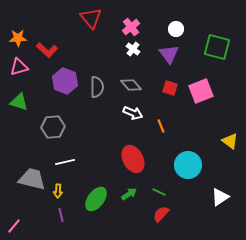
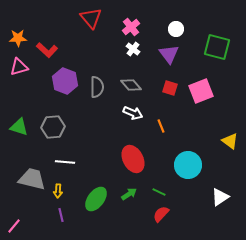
green triangle: moved 25 px down
white line: rotated 18 degrees clockwise
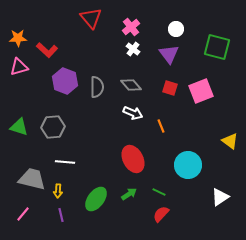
pink line: moved 9 px right, 12 px up
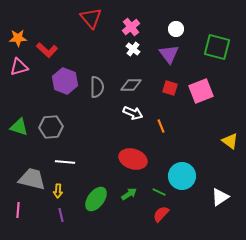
gray diamond: rotated 50 degrees counterclockwise
gray hexagon: moved 2 px left
red ellipse: rotated 44 degrees counterclockwise
cyan circle: moved 6 px left, 11 px down
pink line: moved 5 px left, 4 px up; rotated 35 degrees counterclockwise
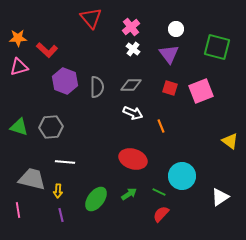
pink line: rotated 14 degrees counterclockwise
